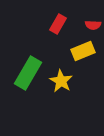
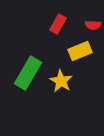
yellow rectangle: moved 3 px left
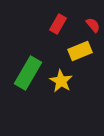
red semicircle: rotated 133 degrees counterclockwise
